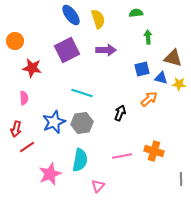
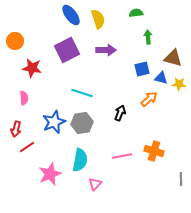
pink triangle: moved 3 px left, 2 px up
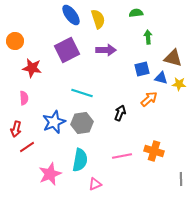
pink triangle: rotated 24 degrees clockwise
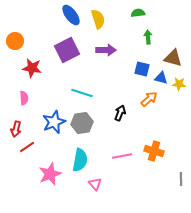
green semicircle: moved 2 px right
blue square: rotated 28 degrees clockwise
pink triangle: rotated 48 degrees counterclockwise
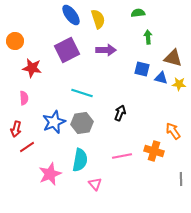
orange arrow: moved 24 px right, 32 px down; rotated 84 degrees counterclockwise
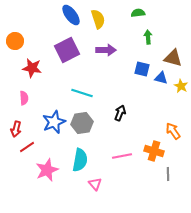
yellow star: moved 2 px right, 2 px down; rotated 24 degrees clockwise
pink star: moved 3 px left, 4 px up
gray line: moved 13 px left, 5 px up
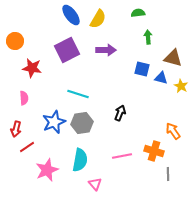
yellow semicircle: rotated 48 degrees clockwise
cyan line: moved 4 px left, 1 px down
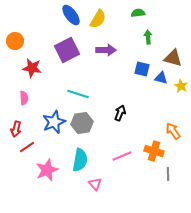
pink line: rotated 12 degrees counterclockwise
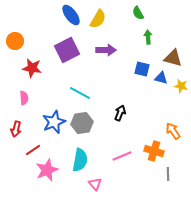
green semicircle: rotated 112 degrees counterclockwise
yellow star: rotated 16 degrees counterclockwise
cyan line: moved 2 px right, 1 px up; rotated 10 degrees clockwise
red line: moved 6 px right, 3 px down
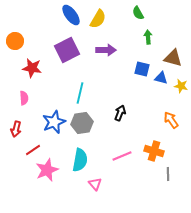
cyan line: rotated 75 degrees clockwise
orange arrow: moved 2 px left, 11 px up
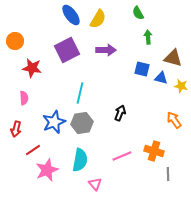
orange arrow: moved 3 px right
